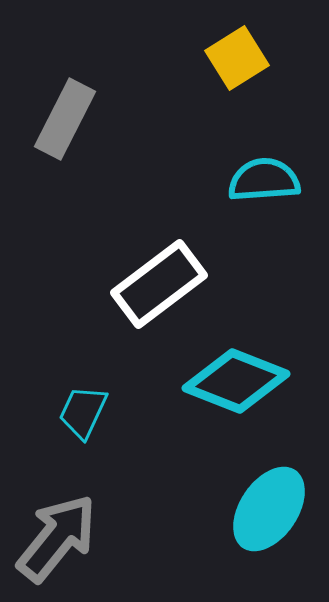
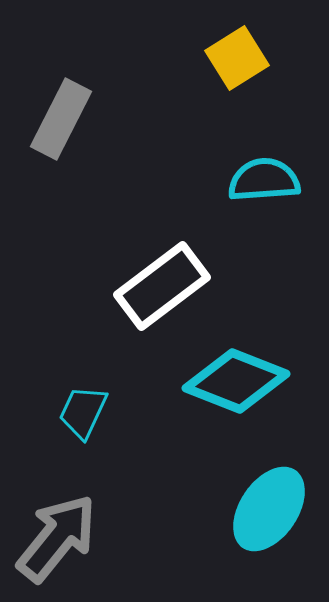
gray rectangle: moved 4 px left
white rectangle: moved 3 px right, 2 px down
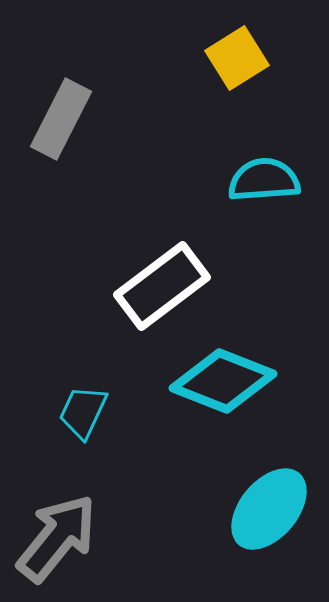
cyan diamond: moved 13 px left
cyan ellipse: rotated 6 degrees clockwise
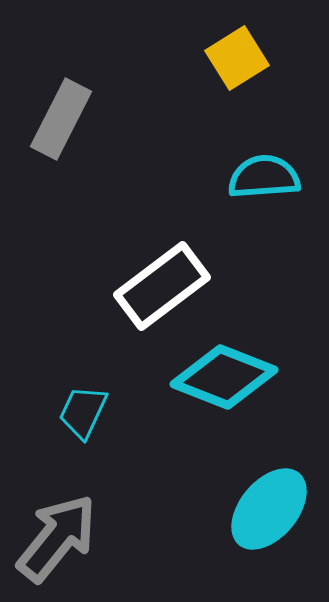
cyan semicircle: moved 3 px up
cyan diamond: moved 1 px right, 4 px up
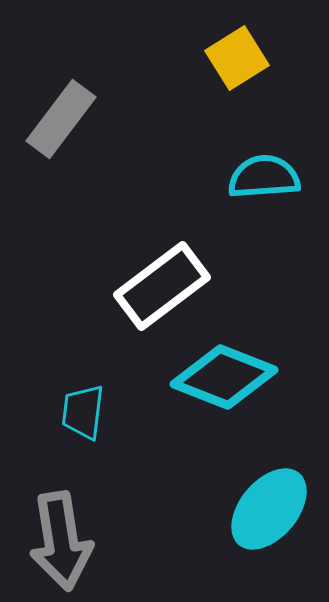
gray rectangle: rotated 10 degrees clockwise
cyan trapezoid: rotated 18 degrees counterclockwise
gray arrow: moved 4 px right, 3 px down; rotated 132 degrees clockwise
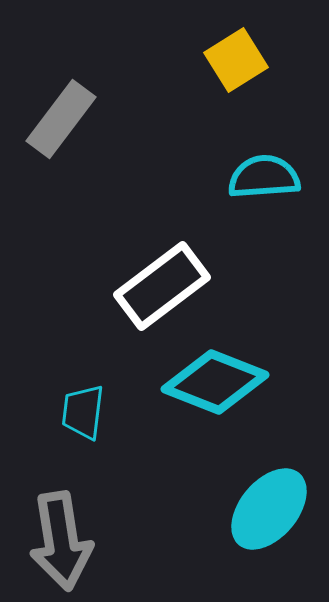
yellow square: moved 1 px left, 2 px down
cyan diamond: moved 9 px left, 5 px down
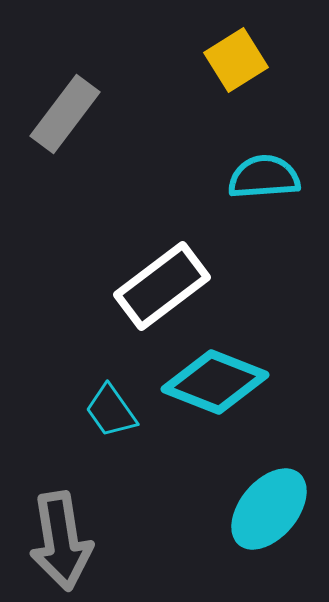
gray rectangle: moved 4 px right, 5 px up
cyan trapezoid: moved 28 px right, 1 px up; rotated 42 degrees counterclockwise
